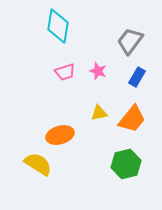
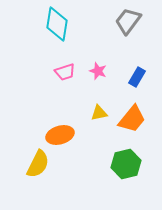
cyan diamond: moved 1 px left, 2 px up
gray trapezoid: moved 2 px left, 20 px up
yellow semicircle: rotated 84 degrees clockwise
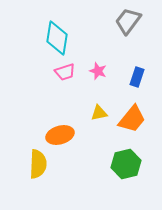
cyan diamond: moved 14 px down
blue rectangle: rotated 12 degrees counterclockwise
yellow semicircle: rotated 24 degrees counterclockwise
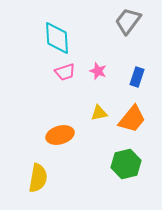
cyan diamond: rotated 12 degrees counterclockwise
yellow semicircle: moved 14 px down; rotated 8 degrees clockwise
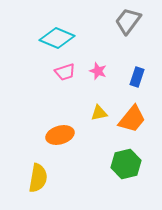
cyan diamond: rotated 64 degrees counterclockwise
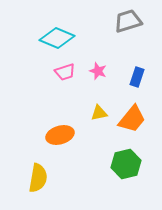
gray trapezoid: rotated 36 degrees clockwise
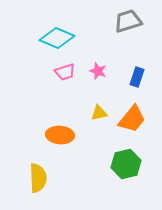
orange ellipse: rotated 20 degrees clockwise
yellow semicircle: rotated 12 degrees counterclockwise
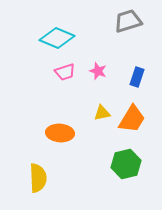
yellow triangle: moved 3 px right
orange trapezoid: rotated 8 degrees counterclockwise
orange ellipse: moved 2 px up
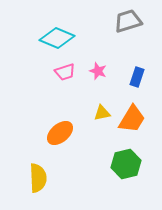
orange ellipse: rotated 44 degrees counterclockwise
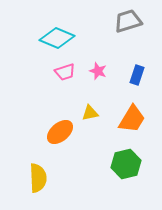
blue rectangle: moved 2 px up
yellow triangle: moved 12 px left
orange ellipse: moved 1 px up
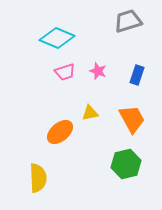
orange trapezoid: rotated 60 degrees counterclockwise
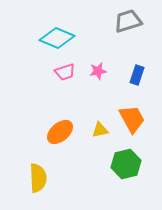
pink star: rotated 30 degrees counterclockwise
yellow triangle: moved 10 px right, 17 px down
